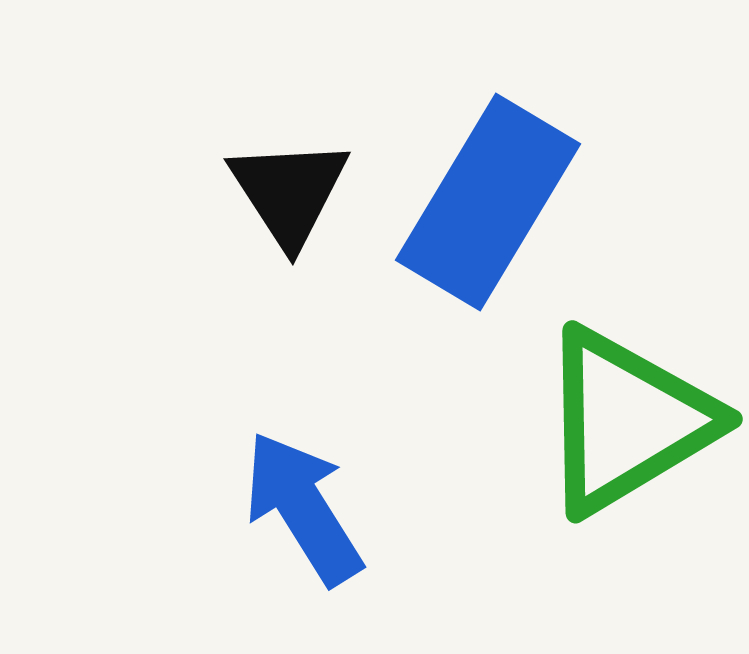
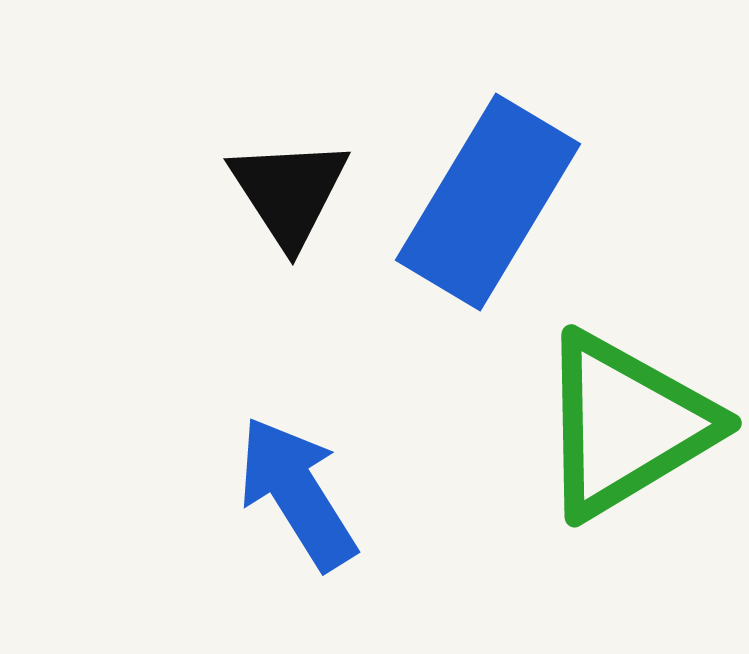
green triangle: moved 1 px left, 4 px down
blue arrow: moved 6 px left, 15 px up
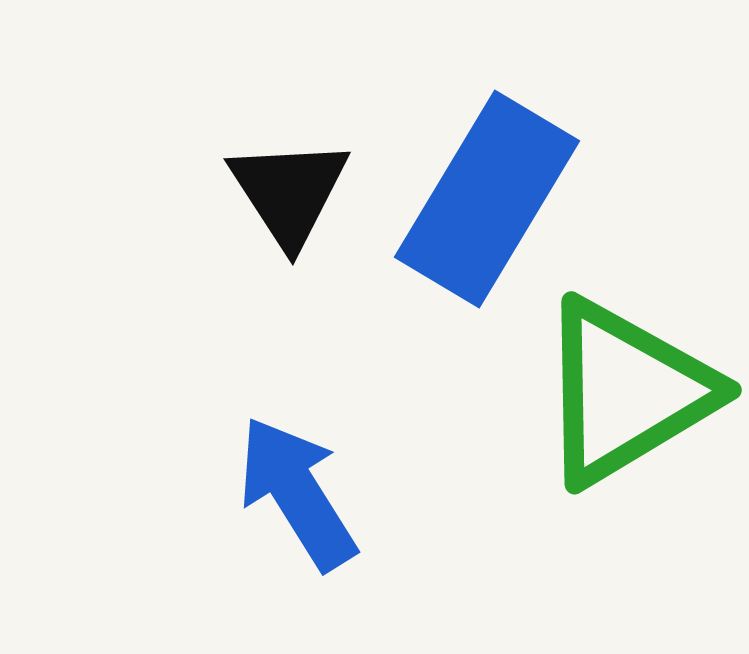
blue rectangle: moved 1 px left, 3 px up
green triangle: moved 33 px up
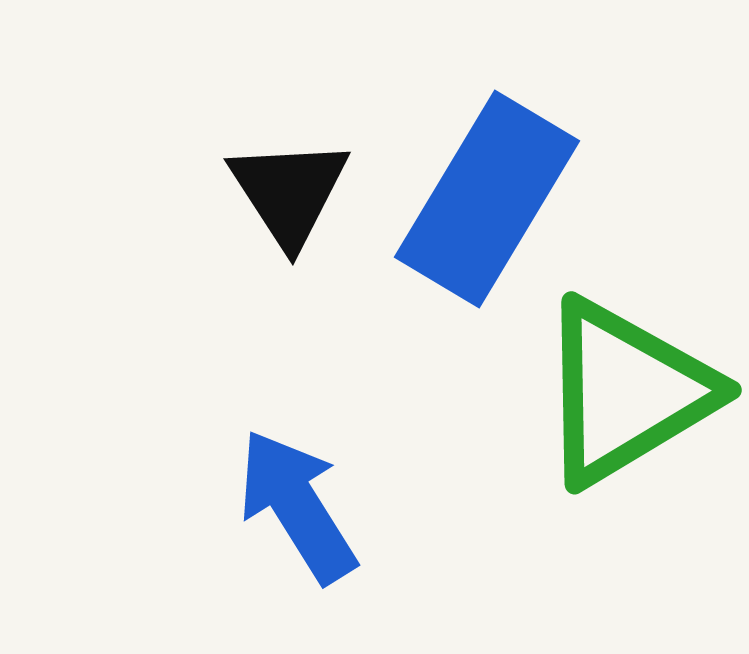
blue arrow: moved 13 px down
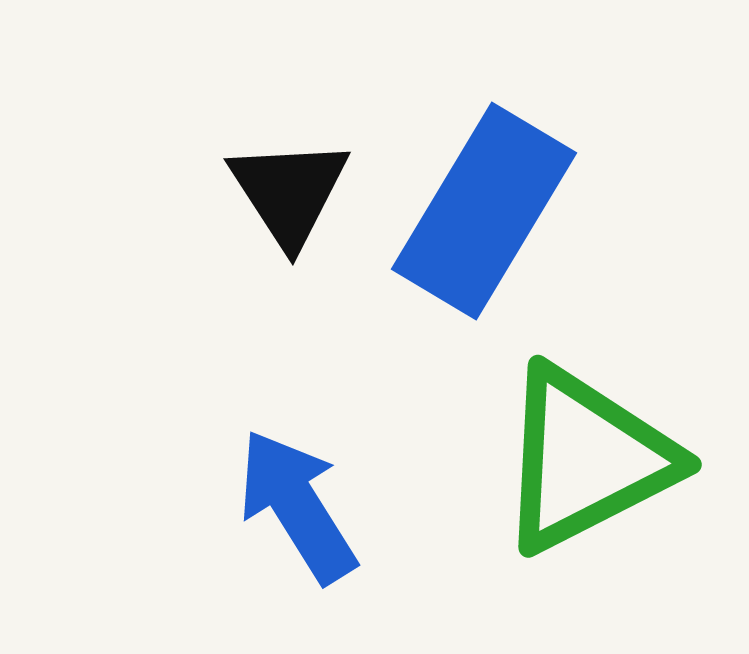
blue rectangle: moved 3 px left, 12 px down
green triangle: moved 40 px left, 67 px down; rotated 4 degrees clockwise
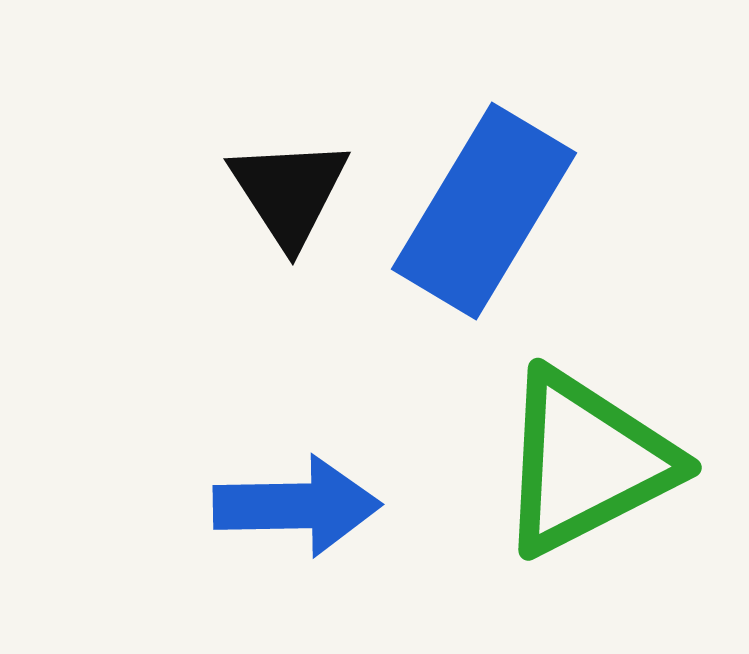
green triangle: moved 3 px down
blue arrow: rotated 121 degrees clockwise
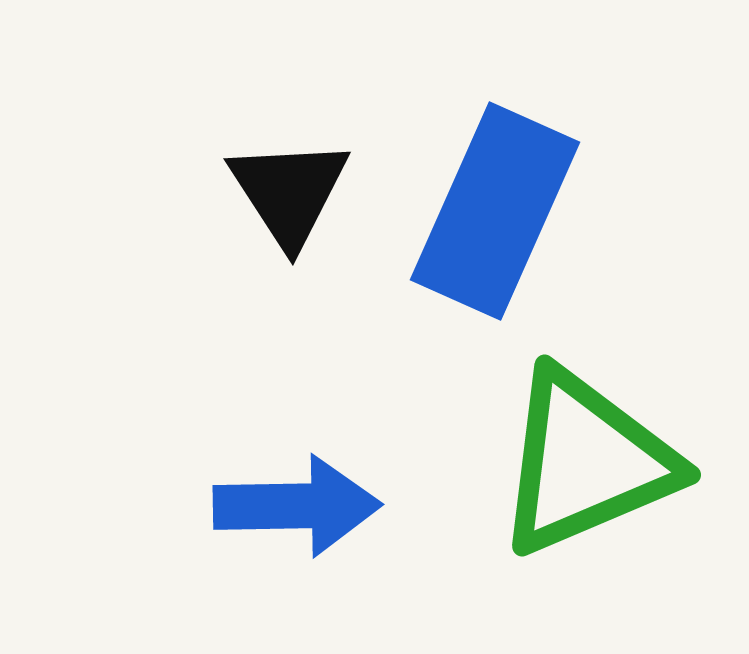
blue rectangle: moved 11 px right; rotated 7 degrees counterclockwise
green triangle: rotated 4 degrees clockwise
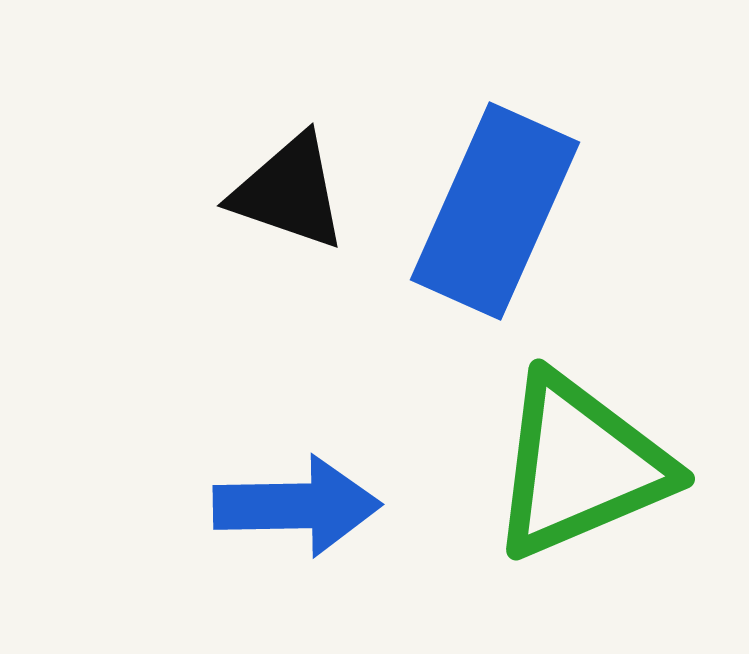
black triangle: rotated 38 degrees counterclockwise
green triangle: moved 6 px left, 4 px down
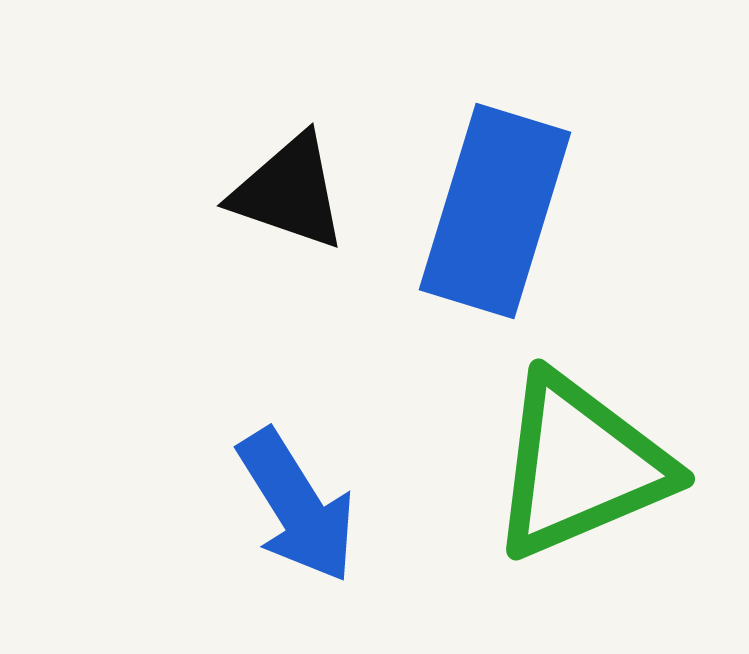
blue rectangle: rotated 7 degrees counterclockwise
blue arrow: rotated 59 degrees clockwise
